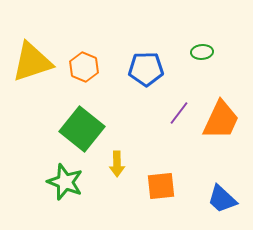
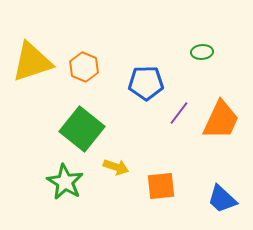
blue pentagon: moved 14 px down
yellow arrow: moved 1 px left, 3 px down; rotated 70 degrees counterclockwise
green star: rotated 9 degrees clockwise
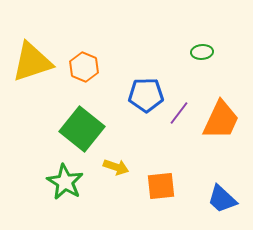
blue pentagon: moved 12 px down
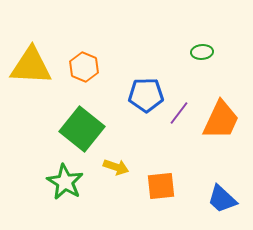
yellow triangle: moved 1 px left, 4 px down; rotated 21 degrees clockwise
